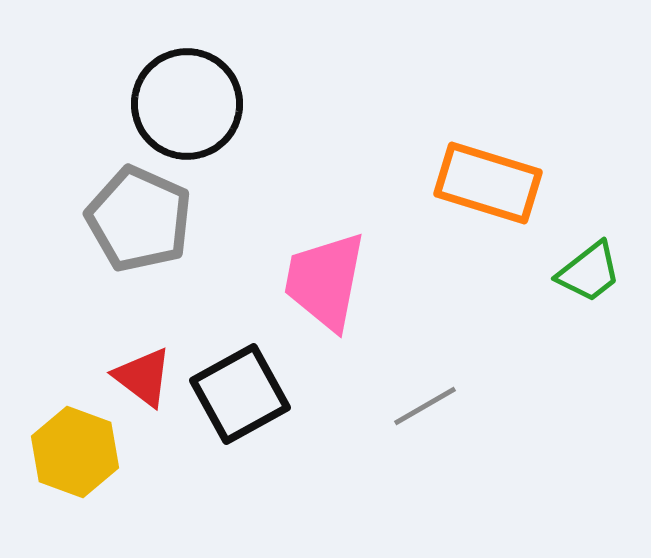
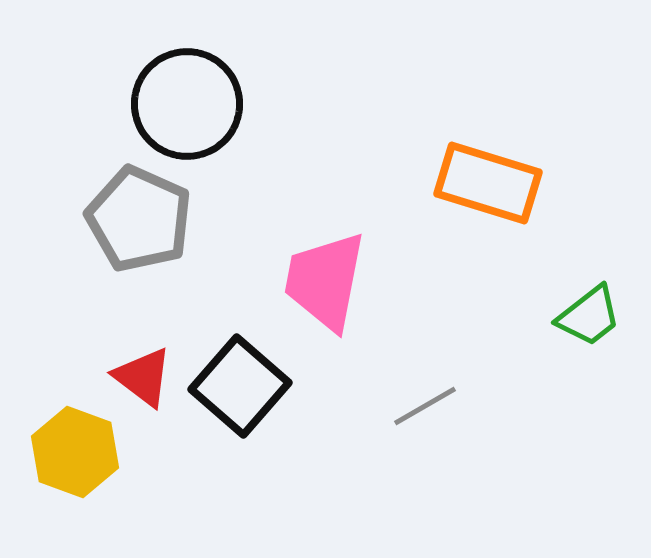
green trapezoid: moved 44 px down
black square: moved 8 px up; rotated 20 degrees counterclockwise
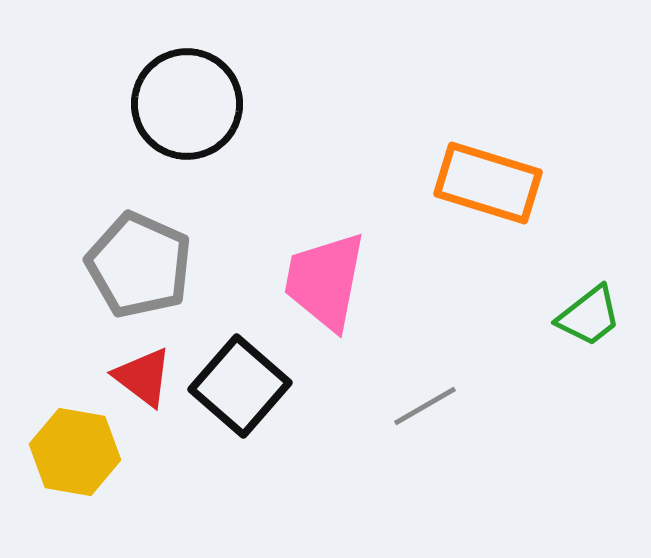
gray pentagon: moved 46 px down
yellow hexagon: rotated 10 degrees counterclockwise
